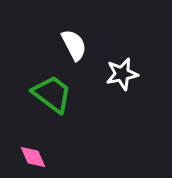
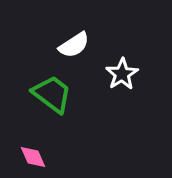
white semicircle: rotated 84 degrees clockwise
white star: rotated 20 degrees counterclockwise
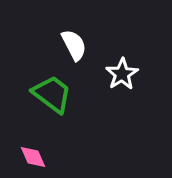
white semicircle: rotated 84 degrees counterclockwise
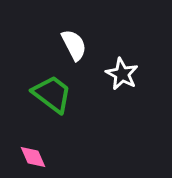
white star: rotated 12 degrees counterclockwise
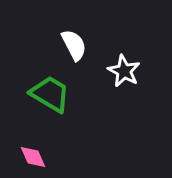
white star: moved 2 px right, 3 px up
green trapezoid: moved 2 px left; rotated 6 degrees counterclockwise
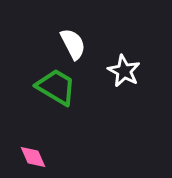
white semicircle: moved 1 px left, 1 px up
green trapezoid: moved 6 px right, 7 px up
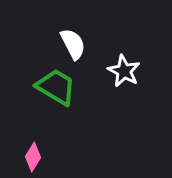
pink diamond: rotated 56 degrees clockwise
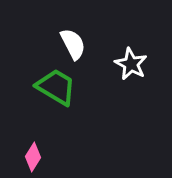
white star: moved 7 px right, 7 px up
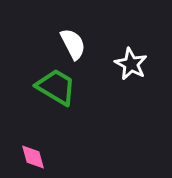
pink diamond: rotated 48 degrees counterclockwise
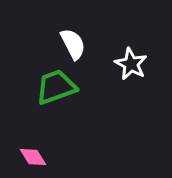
green trapezoid: rotated 51 degrees counterclockwise
pink diamond: rotated 16 degrees counterclockwise
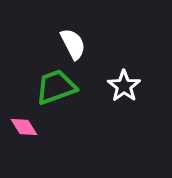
white star: moved 7 px left, 22 px down; rotated 8 degrees clockwise
pink diamond: moved 9 px left, 30 px up
